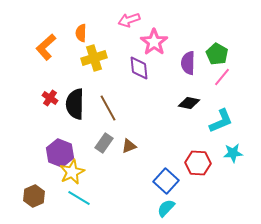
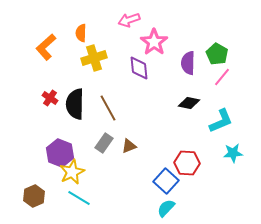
red hexagon: moved 11 px left
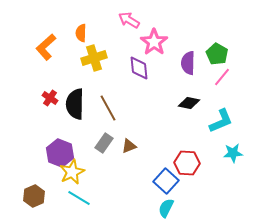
pink arrow: rotated 50 degrees clockwise
cyan semicircle: rotated 18 degrees counterclockwise
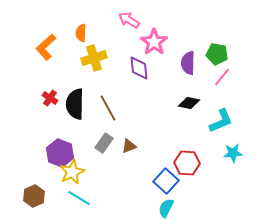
green pentagon: rotated 20 degrees counterclockwise
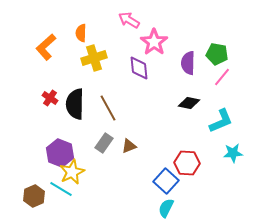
cyan line: moved 18 px left, 9 px up
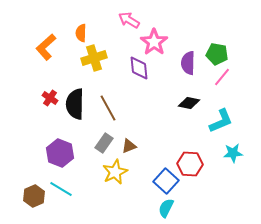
red hexagon: moved 3 px right, 1 px down
yellow star: moved 43 px right
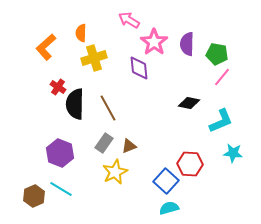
purple semicircle: moved 1 px left, 19 px up
red cross: moved 8 px right, 11 px up
cyan star: rotated 12 degrees clockwise
cyan semicircle: moved 3 px right; rotated 48 degrees clockwise
